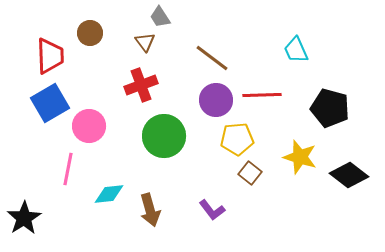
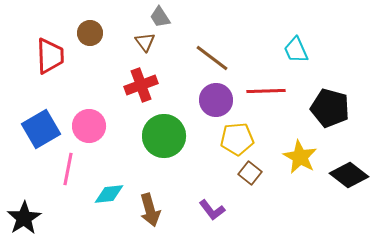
red line: moved 4 px right, 4 px up
blue square: moved 9 px left, 26 px down
yellow star: rotated 12 degrees clockwise
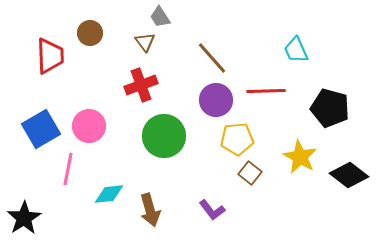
brown line: rotated 12 degrees clockwise
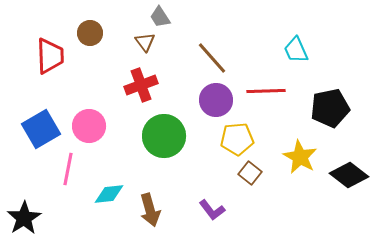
black pentagon: rotated 27 degrees counterclockwise
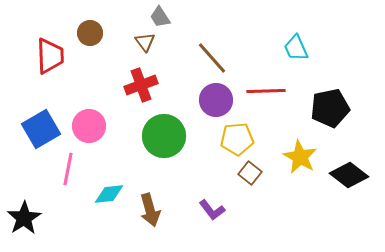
cyan trapezoid: moved 2 px up
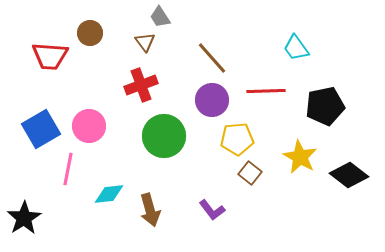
cyan trapezoid: rotated 12 degrees counterclockwise
red trapezoid: rotated 96 degrees clockwise
purple circle: moved 4 px left
black pentagon: moved 5 px left, 2 px up
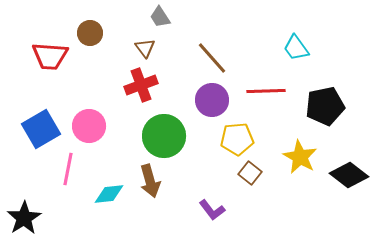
brown triangle: moved 6 px down
brown arrow: moved 29 px up
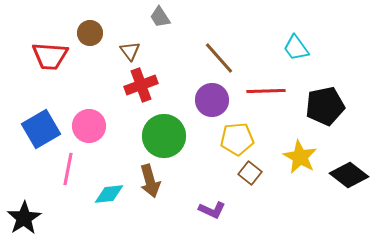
brown triangle: moved 15 px left, 3 px down
brown line: moved 7 px right
purple L-shape: rotated 28 degrees counterclockwise
